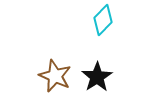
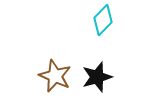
black star: rotated 16 degrees clockwise
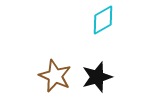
cyan diamond: rotated 16 degrees clockwise
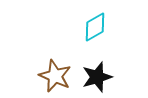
cyan diamond: moved 8 px left, 7 px down
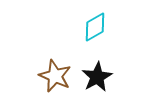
black star: rotated 12 degrees counterclockwise
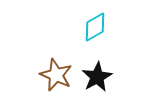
brown star: moved 1 px right, 1 px up
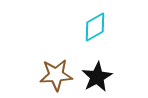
brown star: rotated 28 degrees counterclockwise
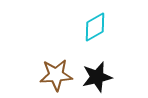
black star: rotated 16 degrees clockwise
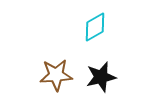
black star: moved 4 px right
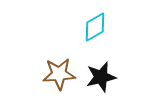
brown star: moved 3 px right, 1 px up
